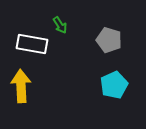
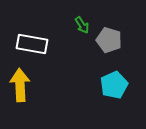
green arrow: moved 22 px right
yellow arrow: moved 1 px left, 1 px up
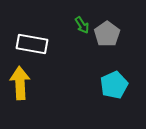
gray pentagon: moved 2 px left, 6 px up; rotated 20 degrees clockwise
yellow arrow: moved 2 px up
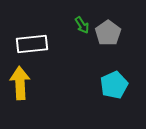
gray pentagon: moved 1 px right, 1 px up
white rectangle: rotated 16 degrees counterclockwise
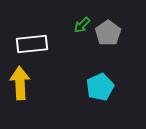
green arrow: rotated 78 degrees clockwise
cyan pentagon: moved 14 px left, 2 px down
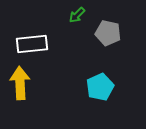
green arrow: moved 5 px left, 10 px up
gray pentagon: rotated 25 degrees counterclockwise
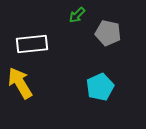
yellow arrow: rotated 28 degrees counterclockwise
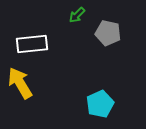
cyan pentagon: moved 17 px down
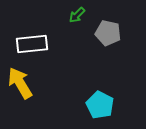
cyan pentagon: moved 1 px down; rotated 20 degrees counterclockwise
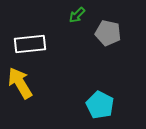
white rectangle: moved 2 px left
